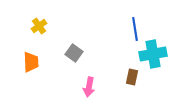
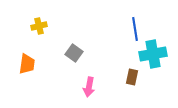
yellow cross: rotated 21 degrees clockwise
orange trapezoid: moved 4 px left, 2 px down; rotated 10 degrees clockwise
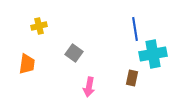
brown rectangle: moved 1 px down
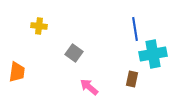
yellow cross: rotated 21 degrees clockwise
orange trapezoid: moved 10 px left, 8 px down
brown rectangle: moved 1 px down
pink arrow: rotated 120 degrees clockwise
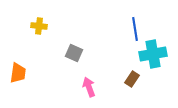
gray square: rotated 12 degrees counterclockwise
orange trapezoid: moved 1 px right, 1 px down
brown rectangle: rotated 21 degrees clockwise
pink arrow: rotated 30 degrees clockwise
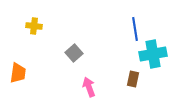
yellow cross: moved 5 px left
gray square: rotated 24 degrees clockwise
brown rectangle: moved 1 px right; rotated 21 degrees counterclockwise
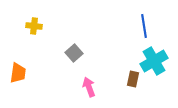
blue line: moved 9 px right, 3 px up
cyan cross: moved 1 px right, 7 px down; rotated 20 degrees counterclockwise
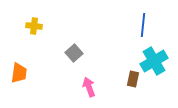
blue line: moved 1 px left, 1 px up; rotated 15 degrees clockwise
orange trapezoid: moved 1 px right
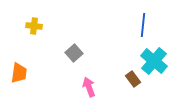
cyan cross: rotated 20 degrees counterclockwise
brown rectangle: rotated 49 degrees counterclockwise
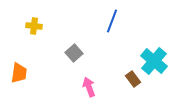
blue line: moved 31 px left, 4 px up; rotated 15 degrees clockwise
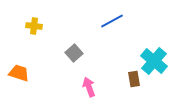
blue line: rotated 40 degrees clockwise
orange trapezoid: rotated 80 degrees counterclockwise
brown rectangle: moved 1 px right; rotated 28 degrees clockwise
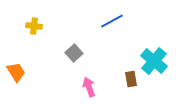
orange trapezoid: moved 3 px left, 1 px up; rotated 40 degrees clockwise
brown rectangle: moved 3 px left
